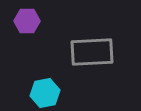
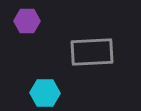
cyan hexagon: rotated 12 degrees clockwise
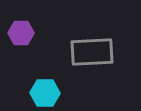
purple hexagon: moved 6 px left, 12 px down
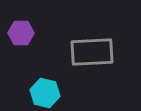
cyan hexagon: rotated 12 degrees clockwise
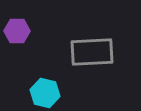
purple hexagon: moved 4 px left, 2 px up
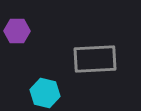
gray rectangle: moved 3 px right, 7 px down
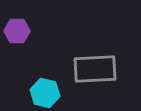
gray rectangle: moved 10 px down
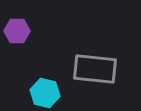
gray rectangle: rotated 9 degrees clockwise
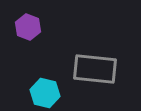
purple hexagon: moved 11 px right, 4 px up; rotated 20 degrees clockwise
